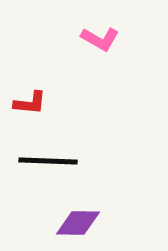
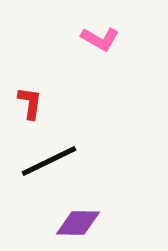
red L-shape: rotated 88 degrees counterclockwise
black line: moved 1 px right; rotated 28 degrees counterclockwise
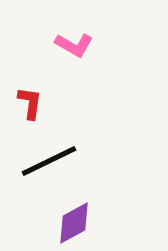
pink L-shape: moved 26 px left, 6 px down
purple diamond: moved 4 px left; rotated 30 degrees counterclockwise
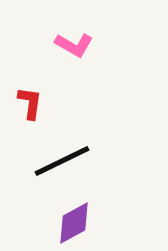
black line: moved 13 px right
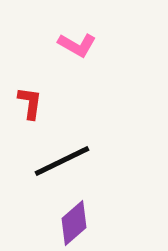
pink L-shape: moved 3 px right
purple diamond: rotated 12 degrees counterclockwise
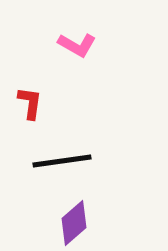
black line: rotated 18 degrees clockwise
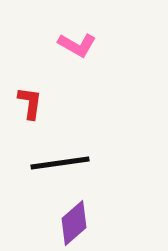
black line: moved 2 px left, 2 px down
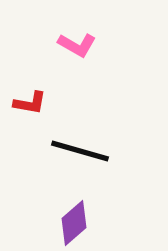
red L-shape: rotated 92 degrees clockwise
black line: moved 20 px right, 12 px up; rotated 24 degrees clockwise
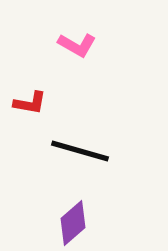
purple diamond: moved 1 px left
